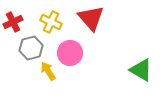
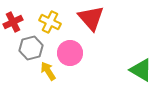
yellow cross: moved 1 px left
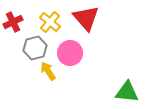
red triangle: moved 5 px left
yellow cross: rotated 15 degrees clockwise
gray hexagon: moved 4 px right
green triangle: moved 14 px left, 22 px down; rotated 25 degrees counterclockwise
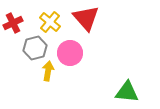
red cross: moved 1 px down
yellow arrow: rotated 42 degrees clockwise
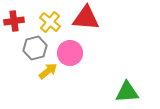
red triangle: rotated 44 degrees counterclockwise
red cross: moved 1 px right, 2 px up; rotated 18 degrees clockwise
yellow arrow: rotated 42 degrees clockwise
green triangle: rotated 10 degrees counterclockwise
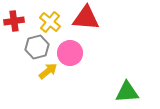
gray hexagon: moved 2 px right, 1 px up
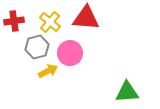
yellow arrow: rotated 12 degrees clockwise
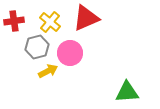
red triangle: rotated 28 degrees counterclockwise
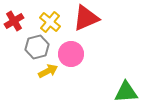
red cross: rotated 24 degrees counterclockwise
pink circle: moved 1 px right, 1 px down
green triangle: moved 1 px left
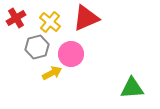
red cross: moved 2 px right, 3 px up
yellow arrow: moved 4 px right, 2 px down
green triangle: moved 6 px right, 4 px up
